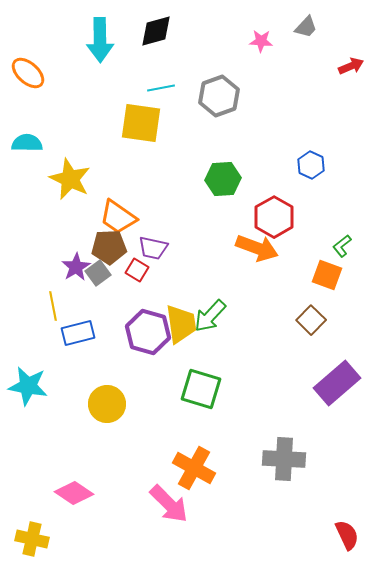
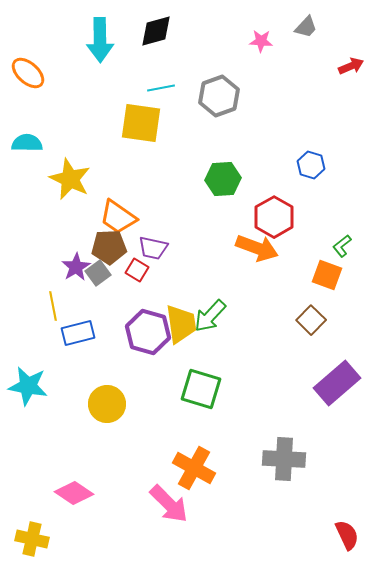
blue hexagon: rotated 8 degrees counterclockwise
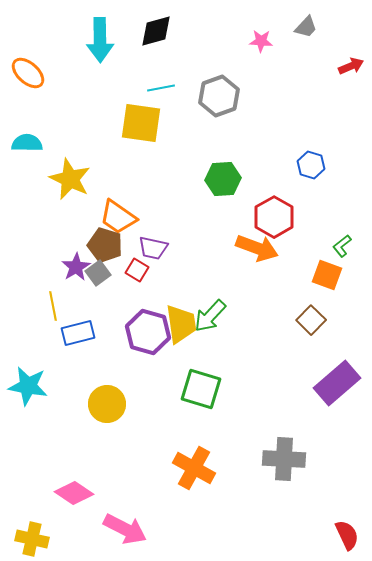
brown pentagon: moved 4 px left, 2 px up; rotated 20 degrees clockwise
pink arrow: moved 44 px left, 25 px down; rotated 18 degrees counterclockwise
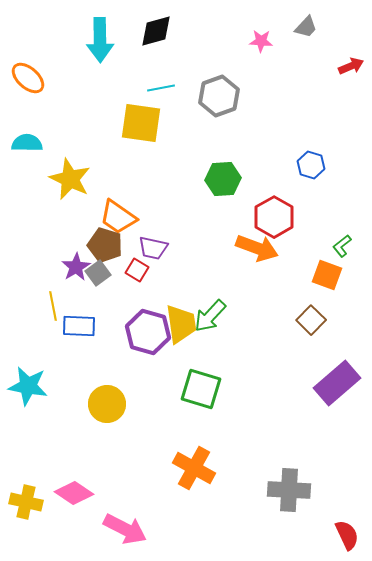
orange ellipse: moved 5 px down
blue rectangle: moved 1 px right, 7 px up; rotated 16 degrees clockwise
gray cross: moved 5 px right, 31 px down
yellow cross: moved 6 px left, 37 px up
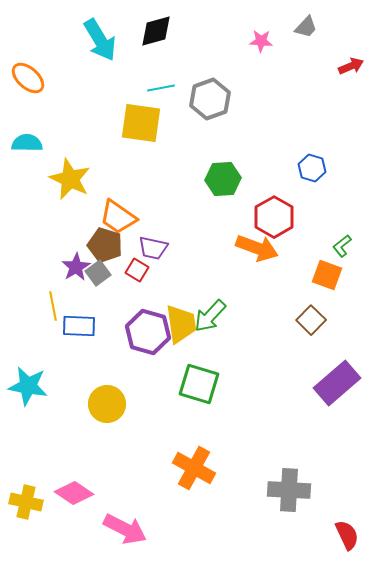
cyan arrow: rotated 30 degrees counterclockwise
gray hexagon: moved 9 px left, 3 px down
blue hexagon: moved 1 px right, 3 px down
green square: moved 2 px left, 5 px up
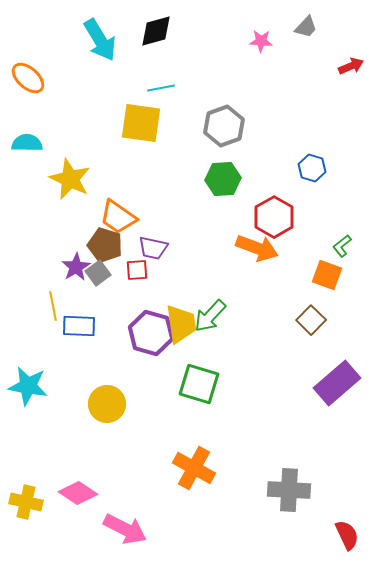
gray hexagon: moved 14 px right, 27 px down
red square: rotated 35 degrees counterclockwise
purple hexagon: moved 3 px right, 1 px down
pink diamond: moved 4 px right
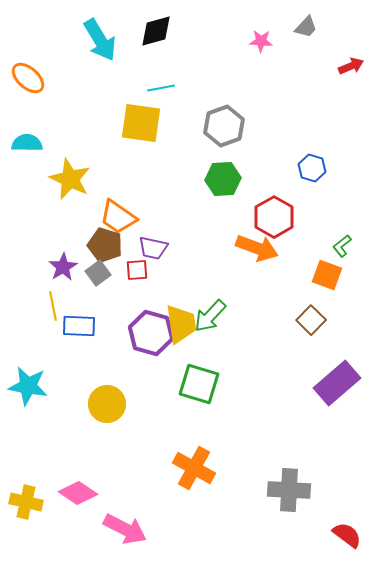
purple star: moved 13 px left
red semicircle: rotated 28 degrees counterclockwise
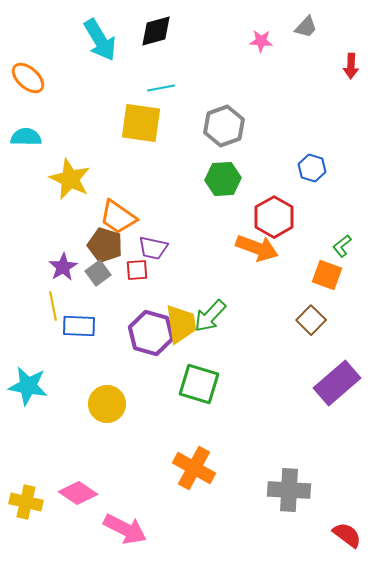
red arrow: rotated 115 degrees clockwise
cyan semicircle: moved 1 px left, 6 px up
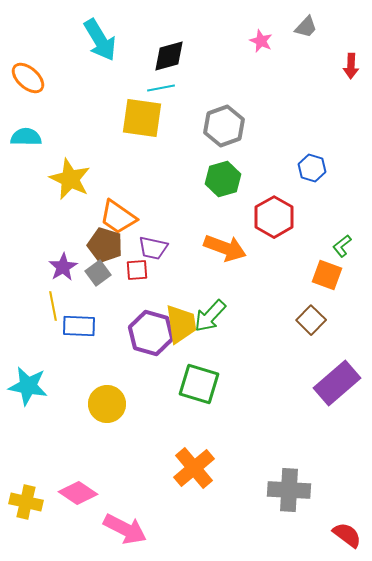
black diamond: moved 13 px right, 25 px down
pink star: rotated 20 degrees clockwise
yellow square: moved 1 px right, 5 px up
green hexagon: rotated 12 degrees counterclockwise
orange arrow: moved 32 px left
orange cross: rotated 21 degrees clockwise
